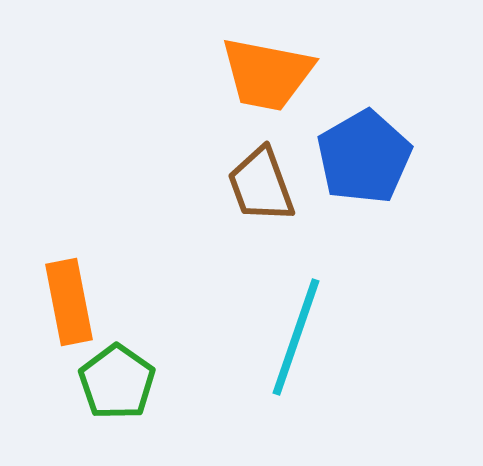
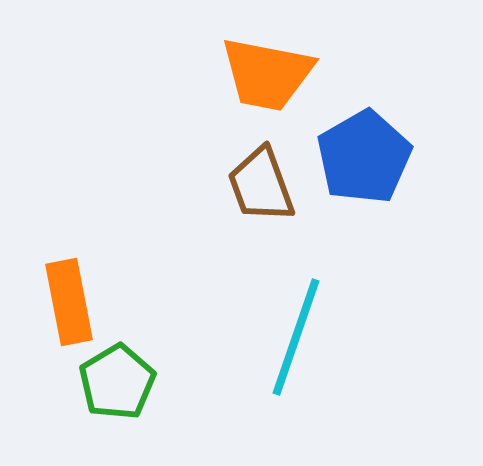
green pentagon: rotated 6 degrees clockwise
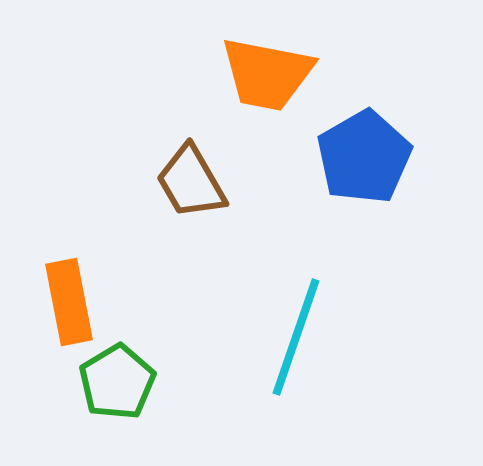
brown trapezoid: moved 70 px left, 3 px up; rotated 10 degrees counterclockwise
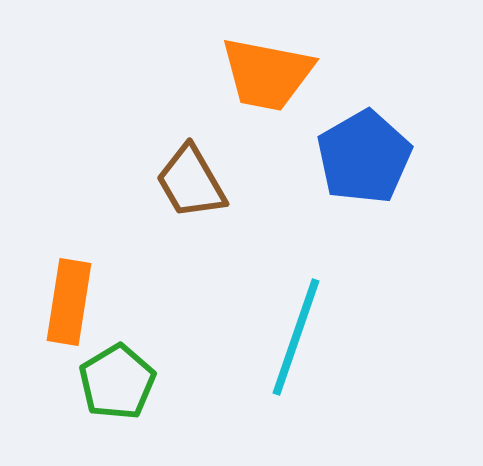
orange rectangle: rotated 20 degrees clockwise
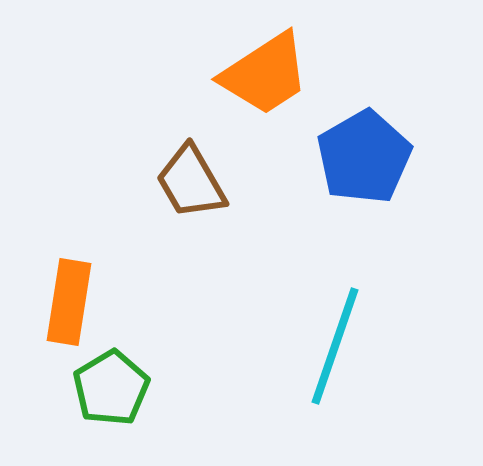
orange trapezoid: moved 2 px left; rotated 44 degrees counterclockwise
cyan line: moved 39 px right, 9 px down
green pentagon: moved 6 px left, 6 px down
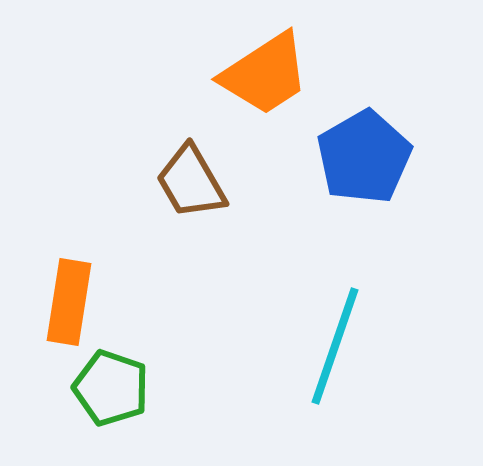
green pentagon: rotated 22 degrees counterclockwise
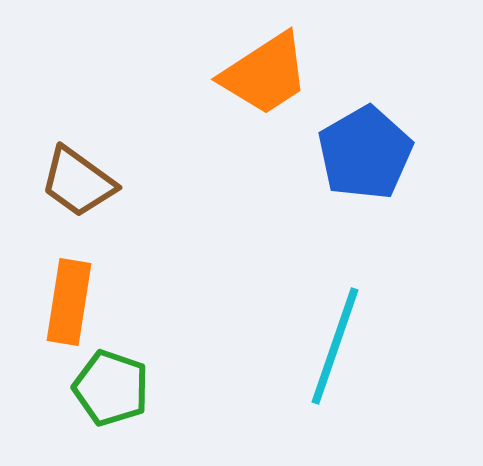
blue pentagon: moved 1 px right, 4 px up
brown trapezoid: moved 113 px left; rotated 24 degrees counterclockwise
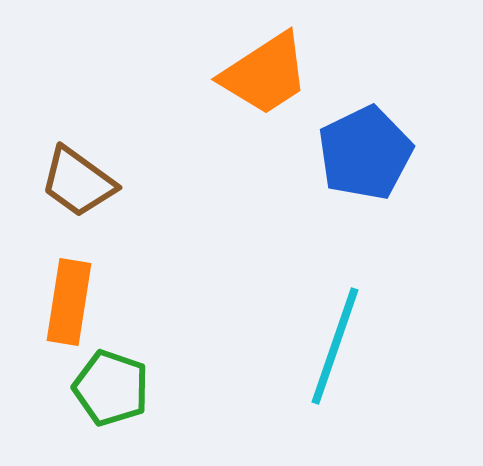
blue pentagon: rotated 4 degrees clockwise
